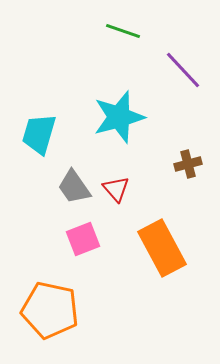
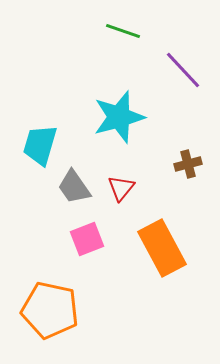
cyan trapezoid: moved 1 px right, 11 px down
red triangle: moved 5 px right, 1 px up; rotated 20 degrees clockwise
pink square: moved 4 px right
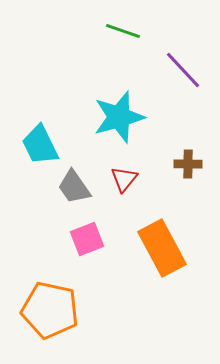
cyan trapezoid: rotated 42 degrees counterclockwise
brown cross: rotated 16 degrees clockwise
red triangle: moved 3 px right, 9 px up
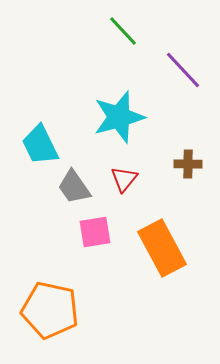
green line: rotated 28 degrees clockwise
pink square: moved 8 px right, 7 px up; rotated 12 degrees clockwise
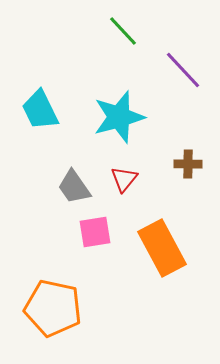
cyan trapezoid: moved 35 px up
orange pentagon: moved 3 px right, 2 px up
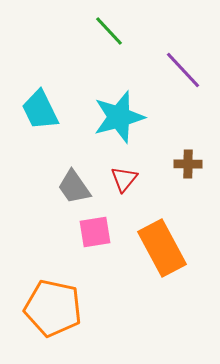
green line: moved 14 px left
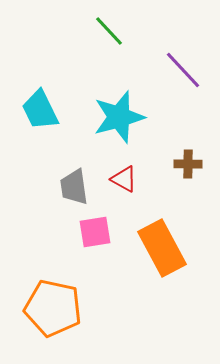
red triangle: rotated 40 degrees counterclockwise
gray trapezoid: rotated 27 degrees clockwise
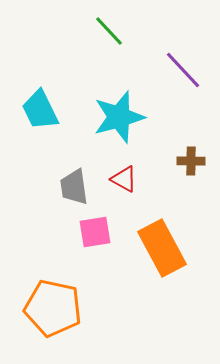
brown cross: moved 3 px right, 3 px up
